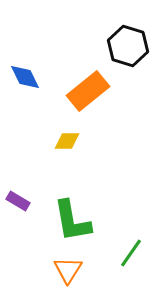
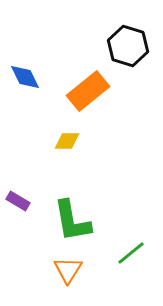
green line: rotated 16 degrees clockwise
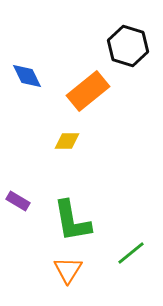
blue diamond: moved 2 px right, 1 px up
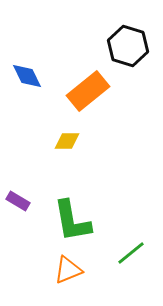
orange triangle: rotated 36 degrees clockwise
